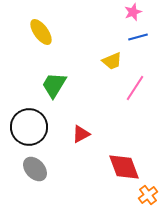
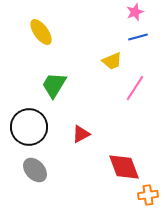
pink star: moved 2 px right
gray ellipse: moved 1 px down
orange cross: rotated 30 degrees clockwise
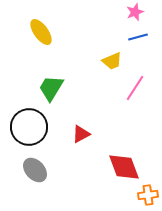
green trapezoid: moved 3 px left, 3 px down
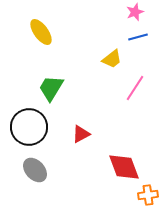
yellow trapezoid: moved 2 px up; rotated 15 degrees counterclockwise
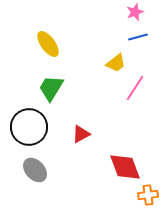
yellow ellipse: moved 7 px right, 12 px down
yellow trapezoid: moved 4 px right, 4 px down
red diamond: moved 1 px right
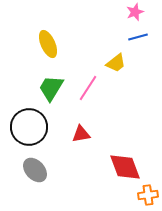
yellow ellipse: rotated 12 degrees clockwise
pink line: moved 47 px left
red triangle: rotated 18 degrees clockwise
